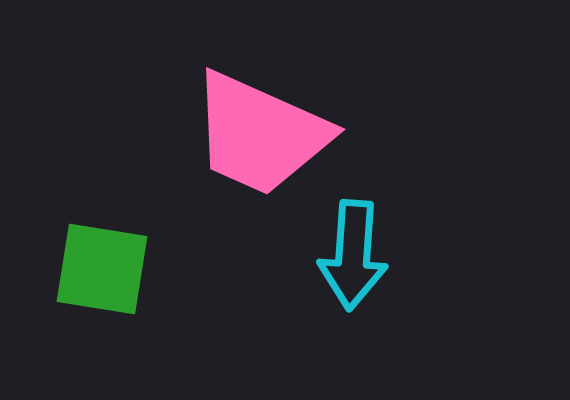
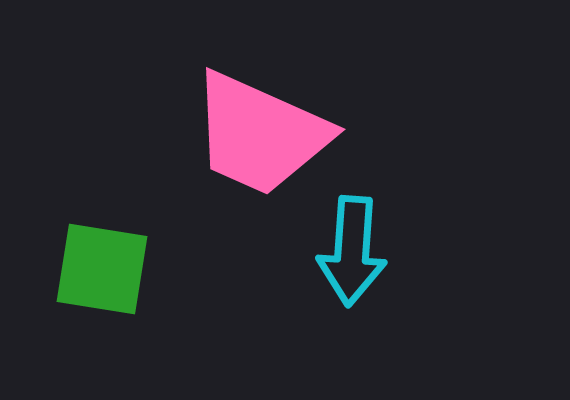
cyan arrow: moved 1 px left, 4 px up
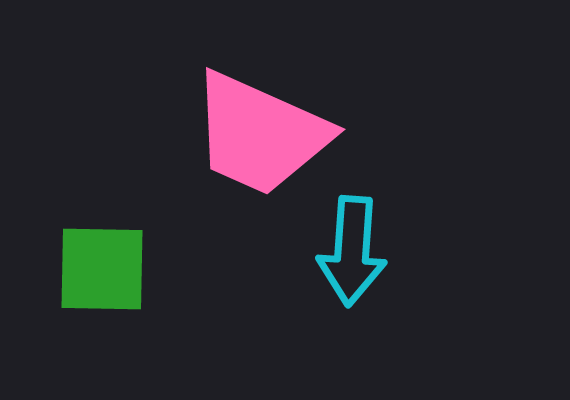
green square: rotated 8 degrees counterclockwise
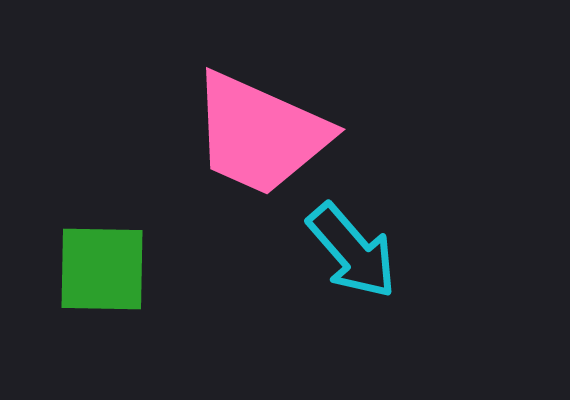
cyan arrow: rotated 45 degrees counterclockwise
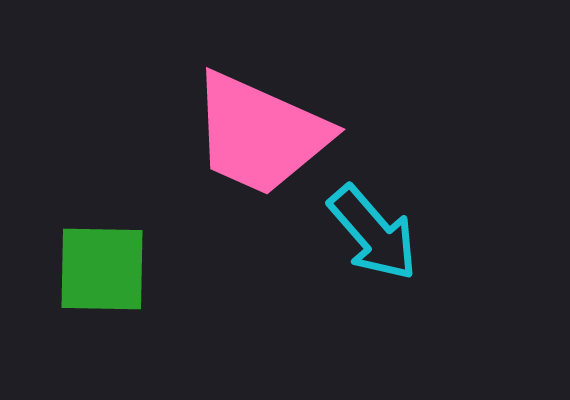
cyan arrow: moved 21 px right, 18 px up
